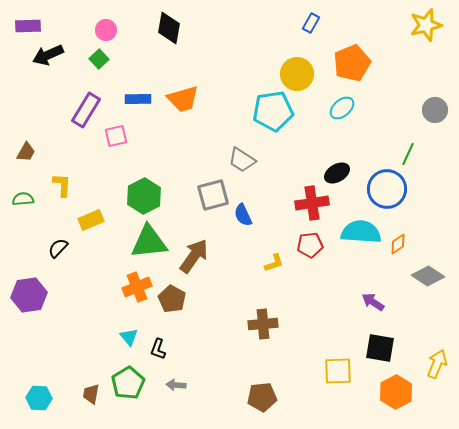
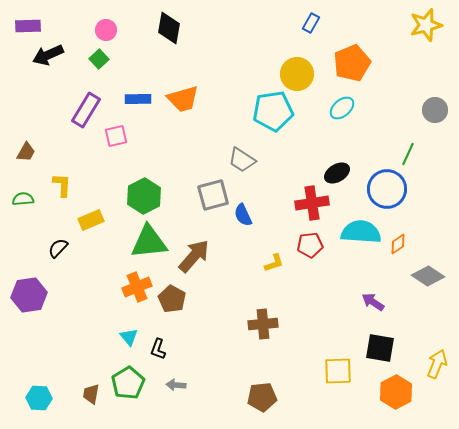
brown arrow at (194, 256): rotated 6 degrees clockwise
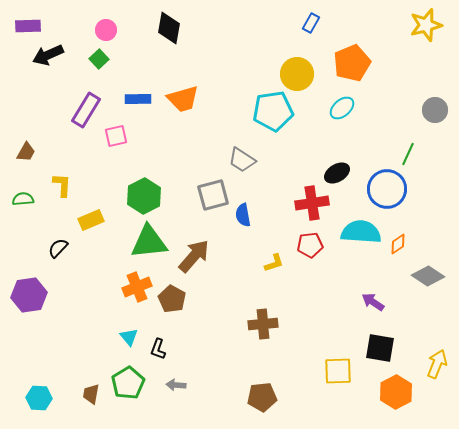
blue semicircle at (243, 215): rotated 15 degrees clockwise
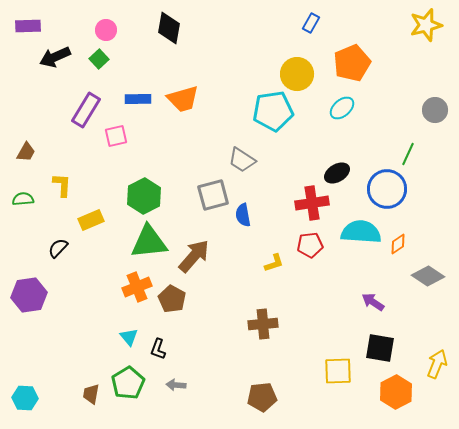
black arrow at (48, 55): moved 7 px right, 2 px down
cyan hexagon at (39, 398): moved 14 px left
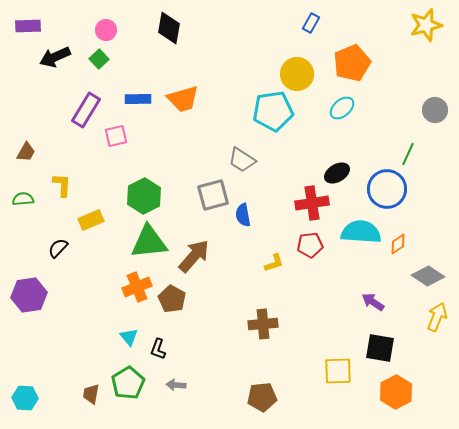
yellow arrow at (437, 364): moved 47 px up
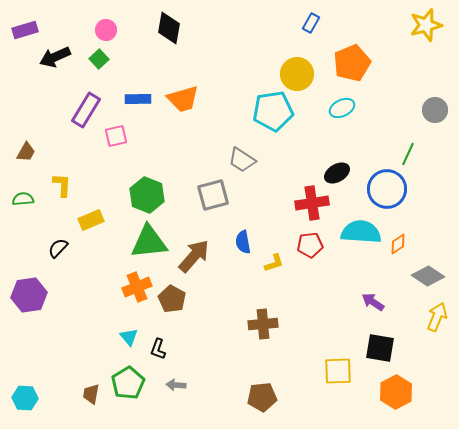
purple rectangle at (28, 26): moved 3 px left, 4 px down; rotated 15 degrees counterclockwise
cyan ellipse at (342, 108): rotated 15 degrees clockwise
green hexagon at (144, 196): moved 3 px right, 1 px up; rotated 12 degrees counterclockwise
blue semicircle at (243, 215): moved 27 px down
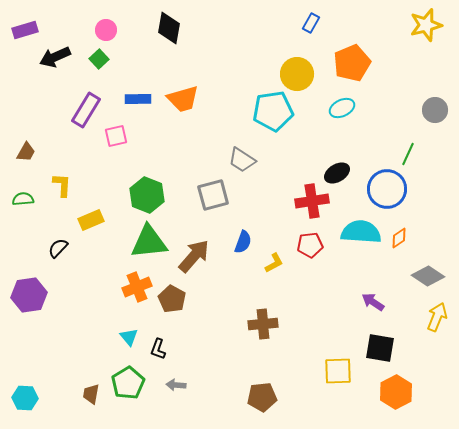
red cross at (312, 203): moved 2 px up
blue semicircle at (243, 242): rotated 150 degrees counterclockwise
orange diamond at (398, 244): moved 1 px right, 6 px up
yellow L-shape at (274, 263): rotated 10 degrees counterclockwise
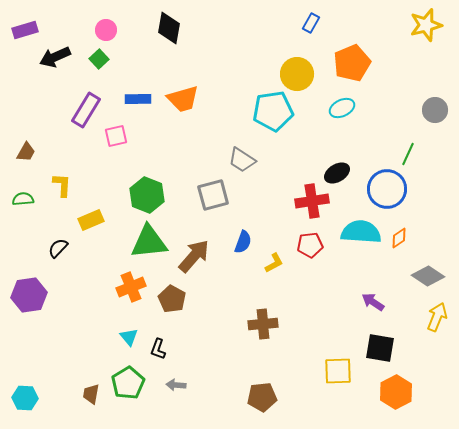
orange cross at (137, 287): moved 6 px left
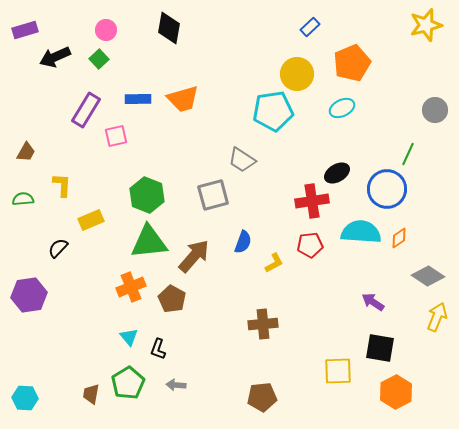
blue rectangle at (311, 23): moved 1 px left, 4 px down; rotated 18 degrees clockwise
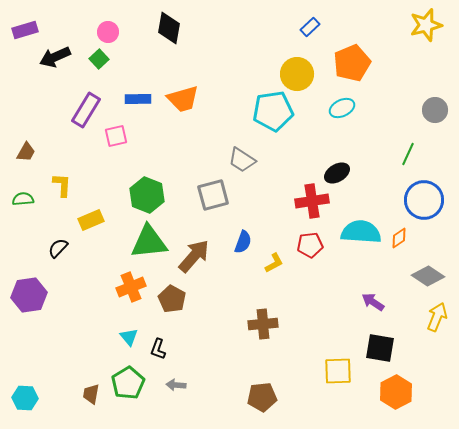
pink circle at (106, 30): moved 2 px right, 2 px down
blue circle at (387, 189): moved 37 px right, 11 px down
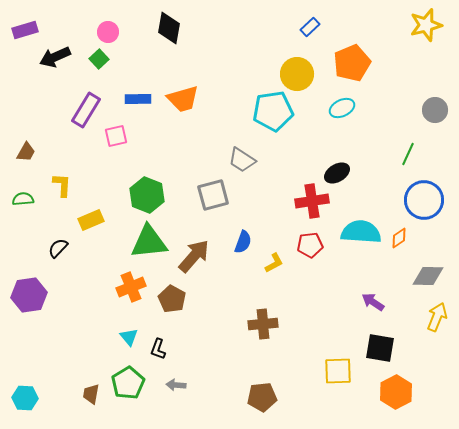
gray diamond at (428, 276): rotated 32 degrees counterclockwise
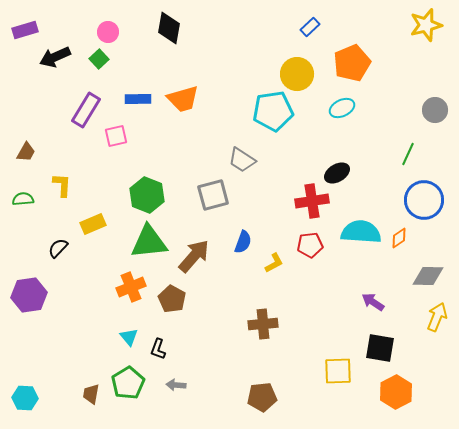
yellow rectangle at (91, 220): moved 2 px right, 4 px down
